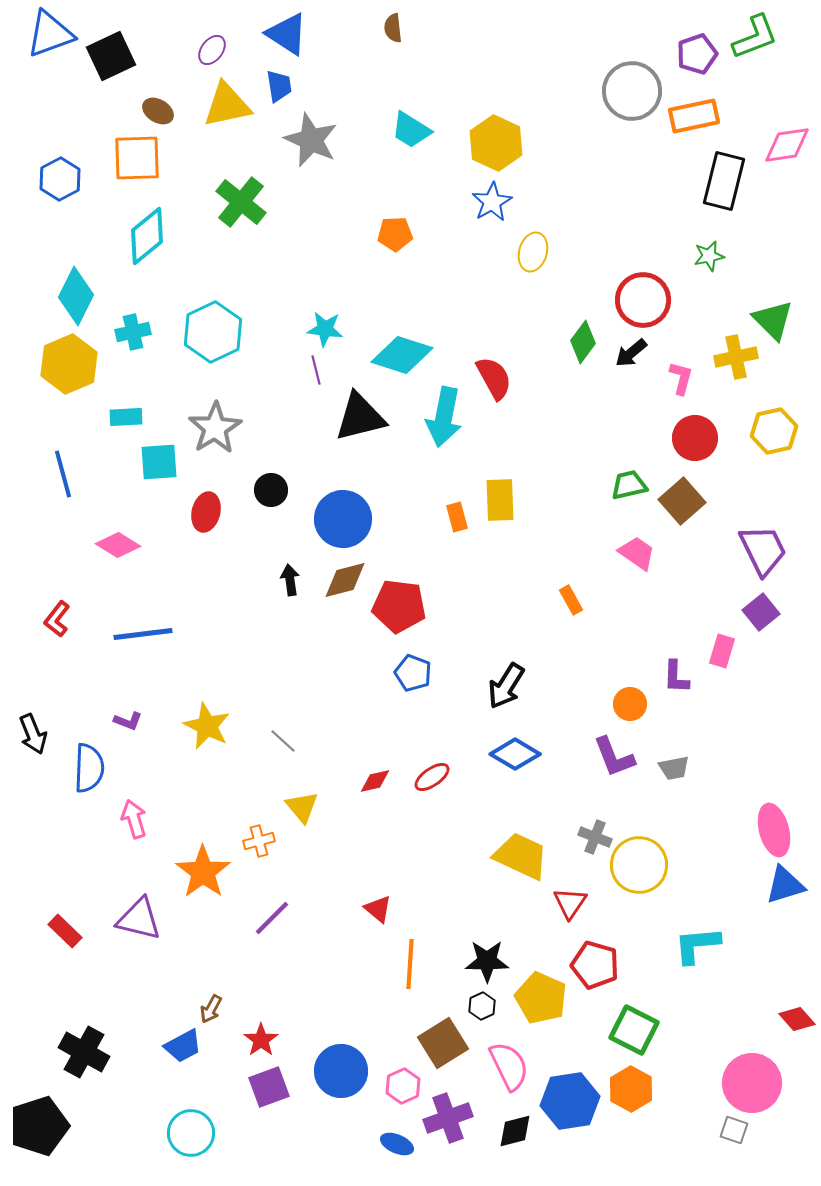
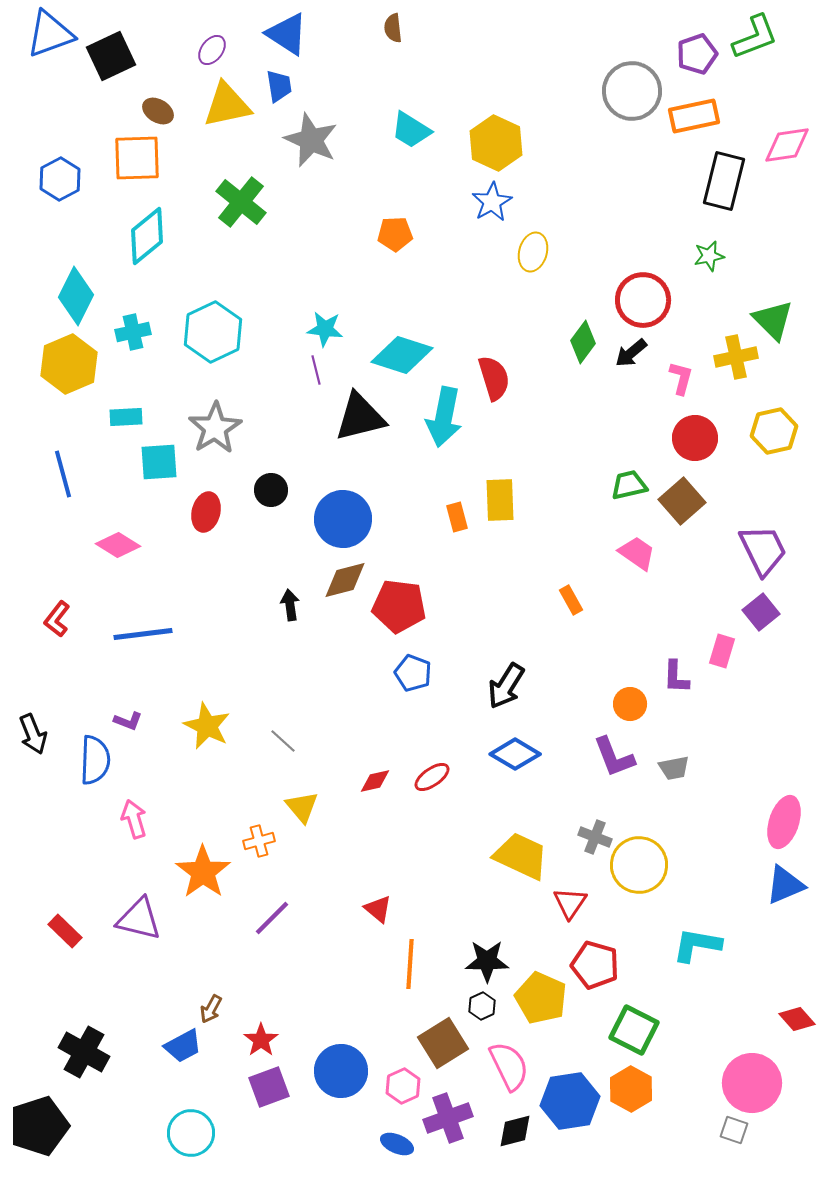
red semicircle at (494, 378): rotated 12 degrees clockwise
black arrow at (290, 580): moved 25 px down
blue semicircle at (89, 768): moved 6 px right, 8 px up
pink ellipse at (774, 830): moved 10 px right, 8 px up; rotated 33 degrees clockwise
blue triangle at (785, 885): rotated 6 degrees counterclockwise
cyan L-shape at (697, 945): rotated 15 degrees clockwise
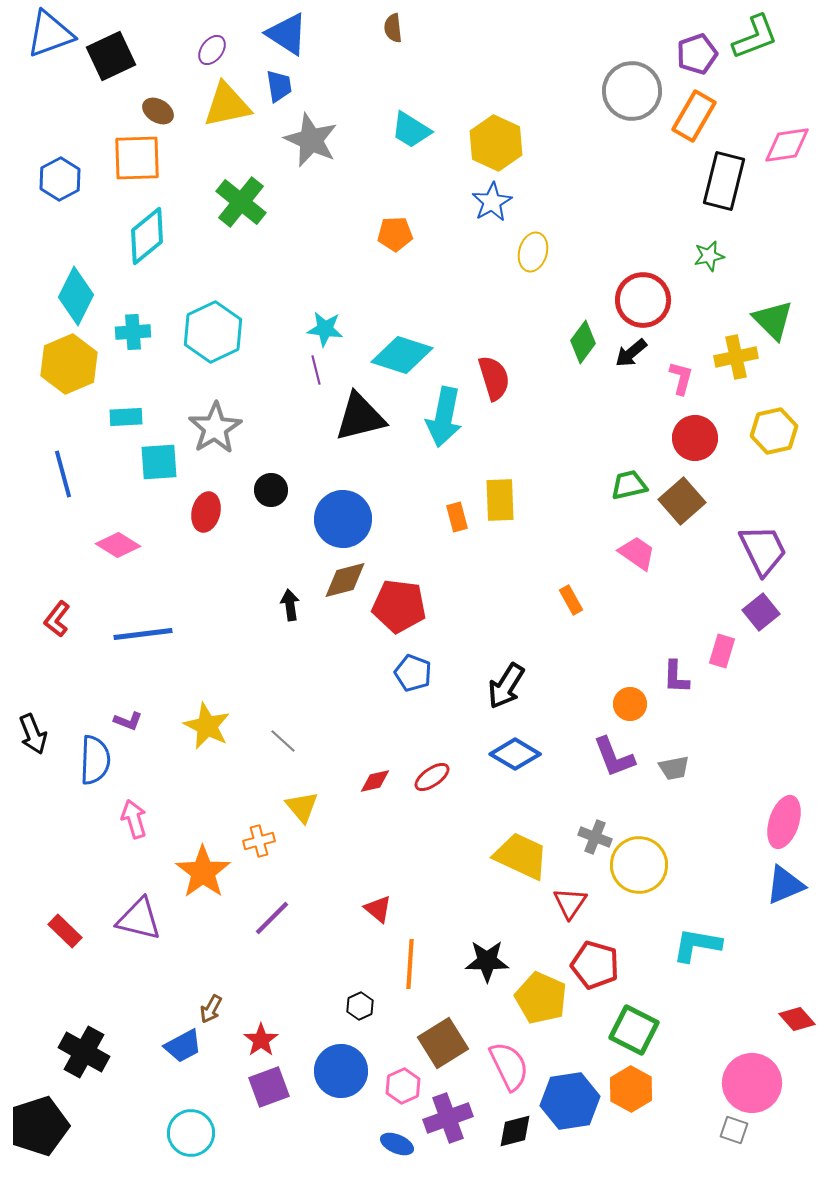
orange rectangle at (694, 116): rotated 48 degrees counterclockwise
cyan cross at (133, 332): rotated 8 degrees clockwise
black hexagon at (482, 1006): moved 122 px left
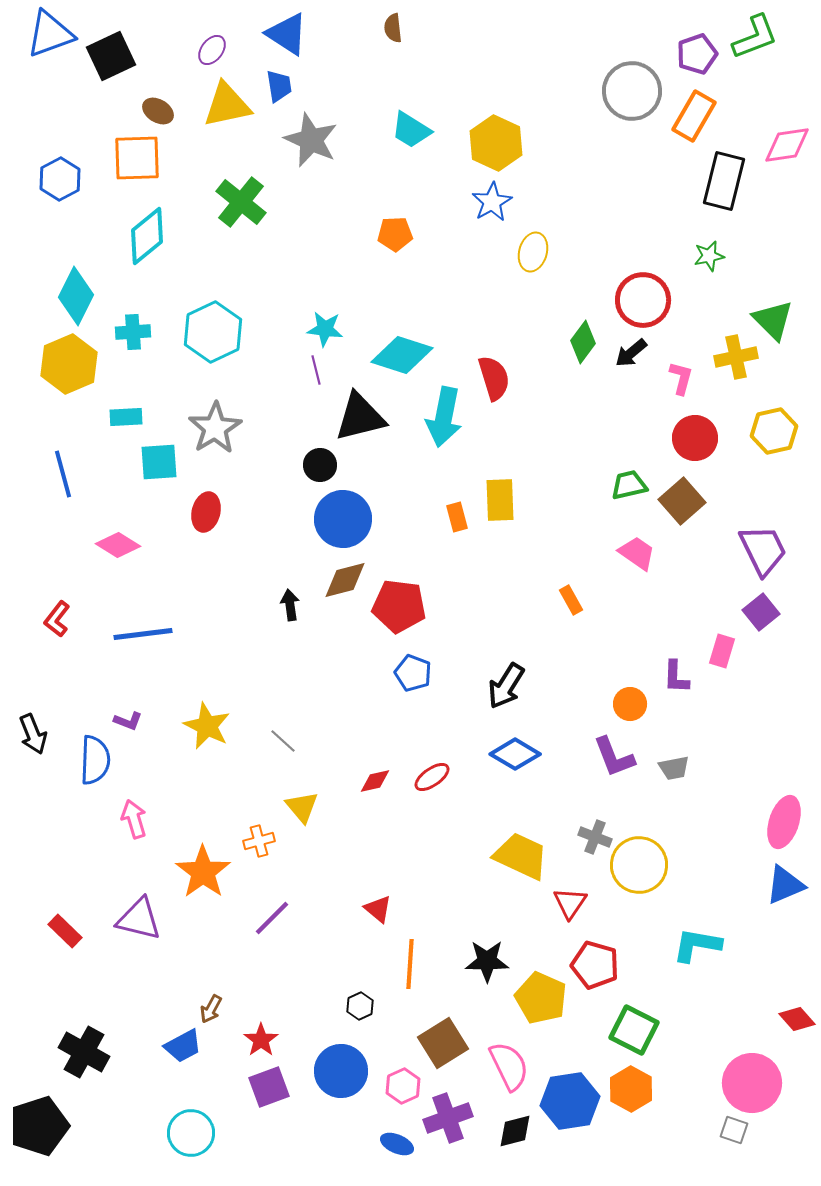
black circle at (271, 490): moved 49 px right, 25 px up
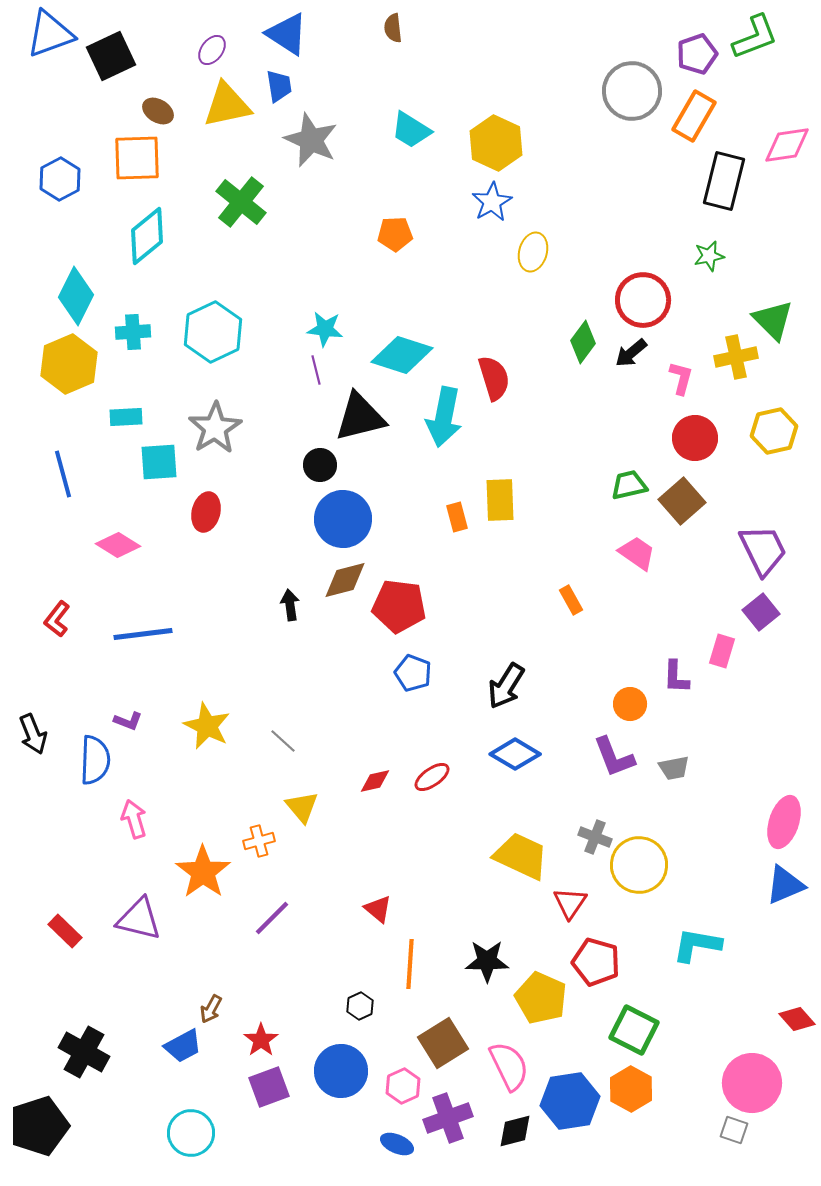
red pentagon at (595, 965): moved 1 px right, 3 px up
